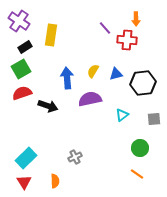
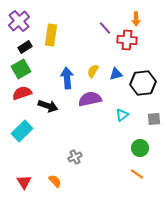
purple cross: rotated 15 degrees clockwise
cyan rectangle: moved 4 px left, 27 px up
orange semicircle: rotated 40 degrees counterclockwise
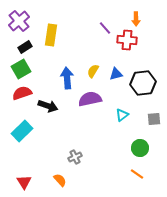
orange semicircle: moved 5 px right, 1 px up
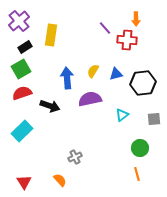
black arrow: moved 2 px right
orange line: rotated 40 degrees clockwise
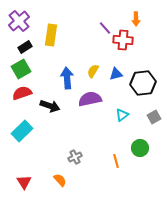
red cross: moved 4 px left
gray square: moved 2 px up; rotated 24 degrees counterclockwise
orange line: moved 21 px left, 13 px up
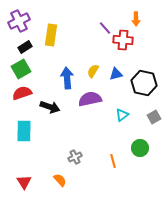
purple cross: rotated 15 degrees clockwise
black hexagon: moved 1 px right; rotated 20 degrees clockwise
black arrow: moved 1 px down
cyan rectangle: moved 2 px right; rotated 45 degrees counterclockwise
orange line: moved 3 px left
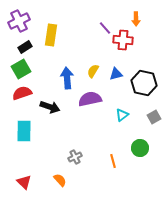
red triangle: rotated 14 degrees counterclockwise
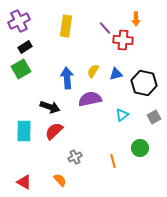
yellow rectangle: moved 15 px right, 9 px up
red semicircle: moved 32 px right, 38 px down; rotated 24 degrees counterclockwise
red triangle: rotated 14 degrees counterclockwise
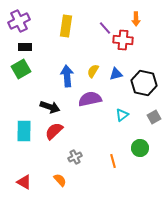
black rectangle: rotated 32 degrees clockwise
blue arrow: moved 2 px up
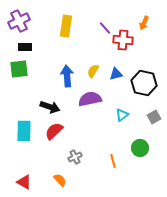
orange arrow: moved 8 px right, 4 px down; rotated 24 degrees clockwise
green square: moved 2 px left; rotated 24 degrees clockwise
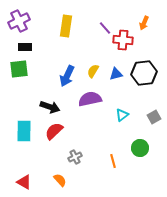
blue arrow: rotated 150 degrees counterclockwise
black hexagon: moved 10 px up; rotated 20 degrees counterclockwise
